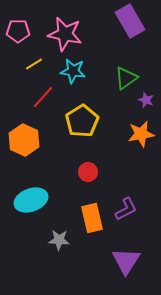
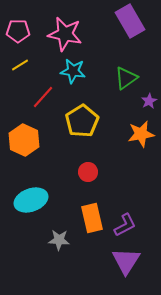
yellow line: moved 14 px left, 1 px down
purple star: moved 3 px right, 1 px down; rotated 21 degrees clockwise
purple L-shape: moved 1 px left, 16 px down
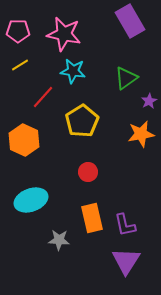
pink star: moved 1 px left
purple L-shape: rotated 105 degrees clockwise
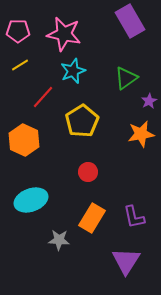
cyan star: rotated 30 degrees counterclockwise
orange rectangle: rotated 44 degrees clockwise
purple L-shape: moved 9 px right, 8 px up
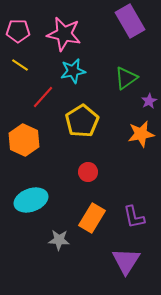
yellow line: rotated 66 degrees clockwise
cyan star: rotated 10 degrees clockwise
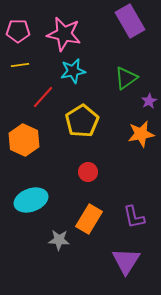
yellow line: rotated 42 degrees counterclockwise
orange rectangle: moved 3 px left, 1 px down
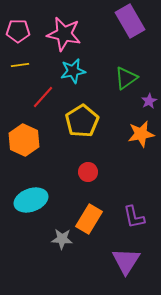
gray star: moved 3 px right, 1 px up
